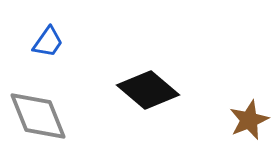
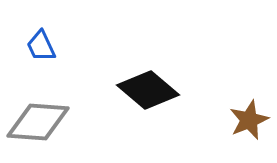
blue trapezoid: moved 7 px left, 4 px down; rotated 120 degrees clockwise
gray diamond: moved 6 px down; rotated 64 degrees counterclockwise
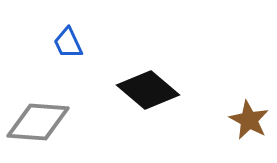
blue trapezoid: moved 27 px right, 3 px up
brown star: rotated 21 degrees counterclockwise
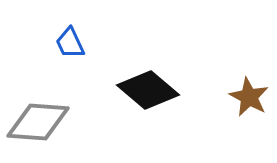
blue trapezoid: moved 2 px right
brown star: moved 23 px up
